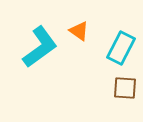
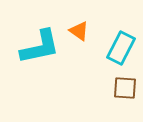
cyan L-shape: rotated 24 degrees clockwise
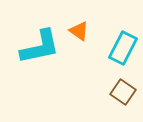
cyan rectangle: moved 2 px right
brown square: moved 2 px left, 4 px down; rotated 30 degrees clockwise
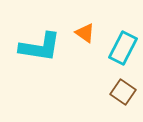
orange triangle: moved 6 px right, 2 px down
cyan L-shape: rotated 21 degrees clockwise
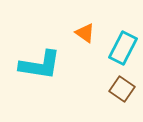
cyan L-shape: moved 18 px down
brown square: moved 1 px left, 3 px up
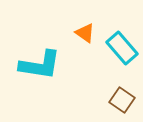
cyan rectangle: moved 1 px left; rotated 68 degrees counterclockwise
brown square: moved 11 px down
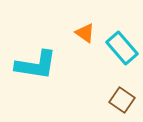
cyan L-shape: moved 4 px left
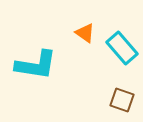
brown square: rotated 15 degrees counterclockwise
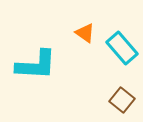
cyan L-shape: rotated 6 degrees counterclockwise
brown square: rotated 20 degrees clockwise
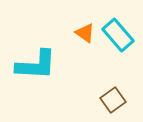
cyan rectangle: moved 4 px left, 13 px up
brown square: moved 9 px left; rotated 15 degrees clockwise
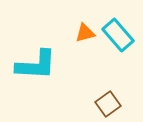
orange triangle: rotated 50 degrees counterclockwise
brown square: moved 5 px left, 4 px down
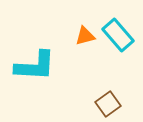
orange triangle: moved 3 px down
cyan L-shape: moved 1 px left, 1 px down
